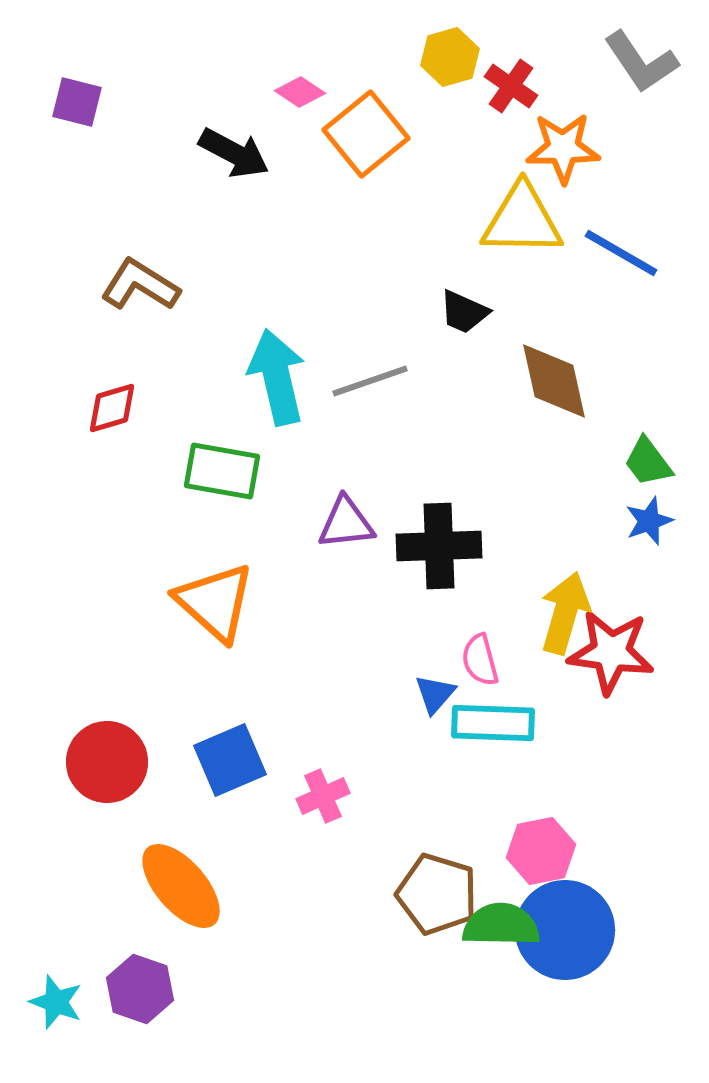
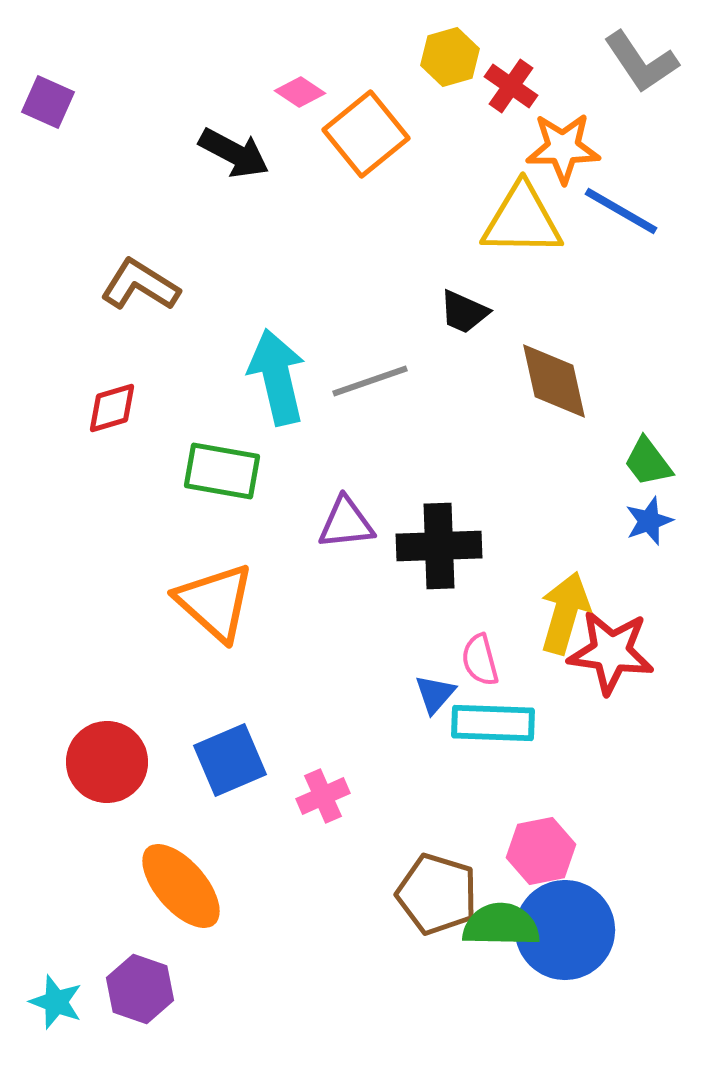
purple square: moved 29 px left; rotated 10 degrees clockwise
blue line: moved 42 px up
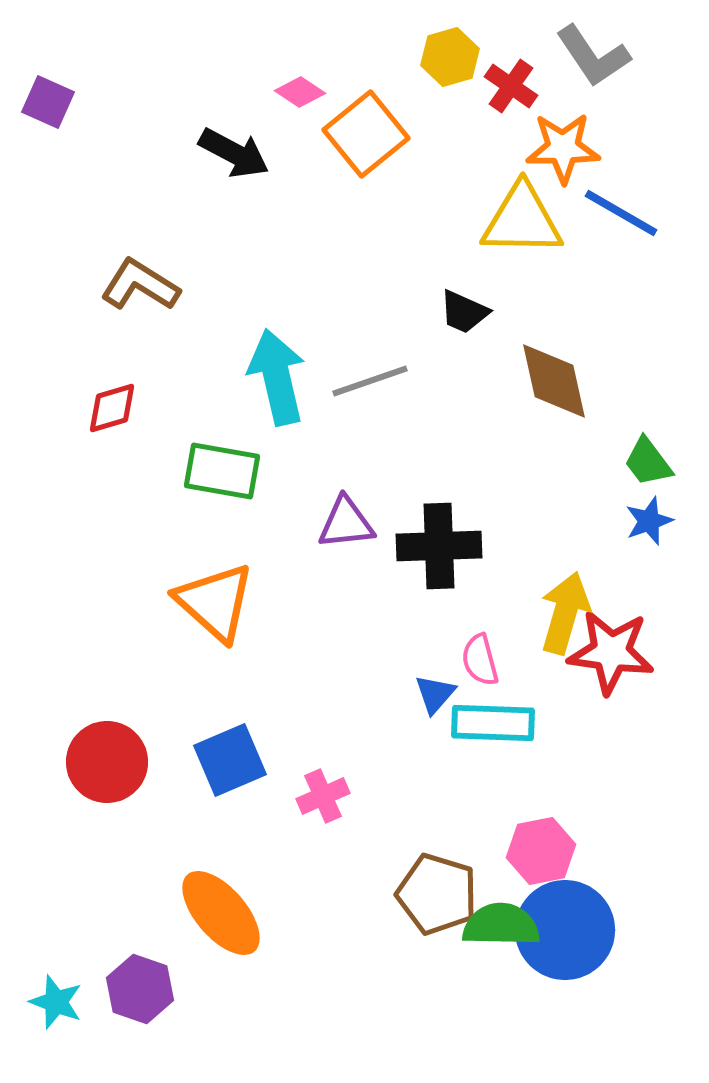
gray L-shape: moved 48 px left, 6 px up
blue line: moved 2 px down
orange ellipse: moved 40 px right, 27 px down
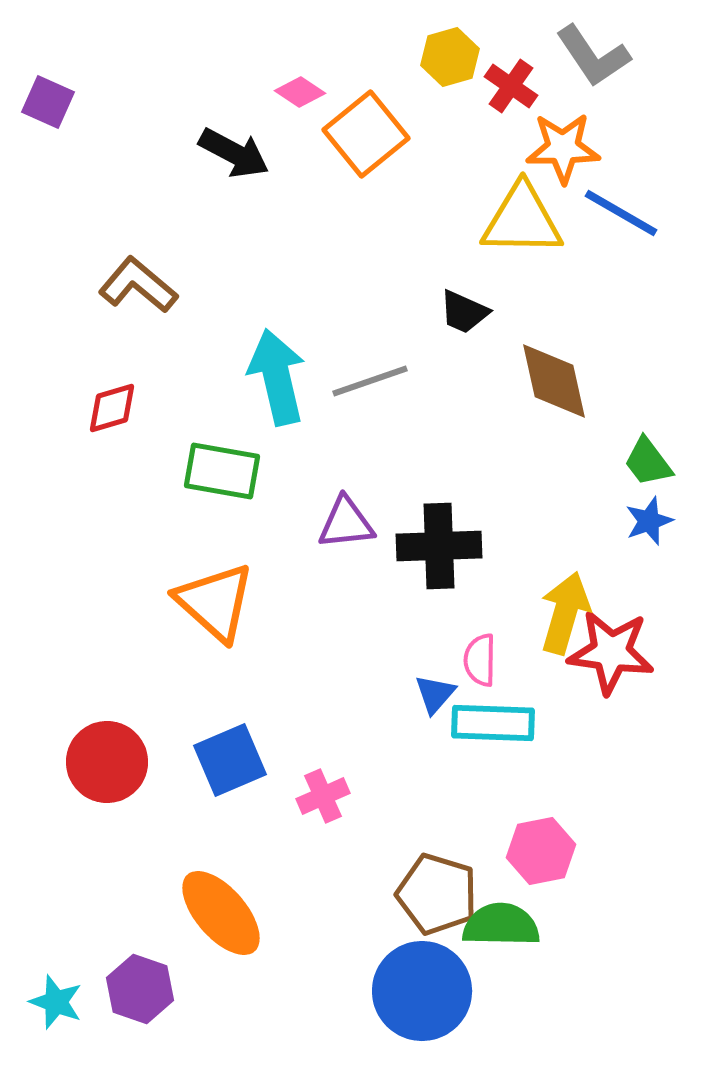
brown L-shape: moved 2 px left; rotated 8 degrees clockwise
pink semicircle: rotated 16 degrees clockwise
blue circle: moved 143 px left, 61 px down
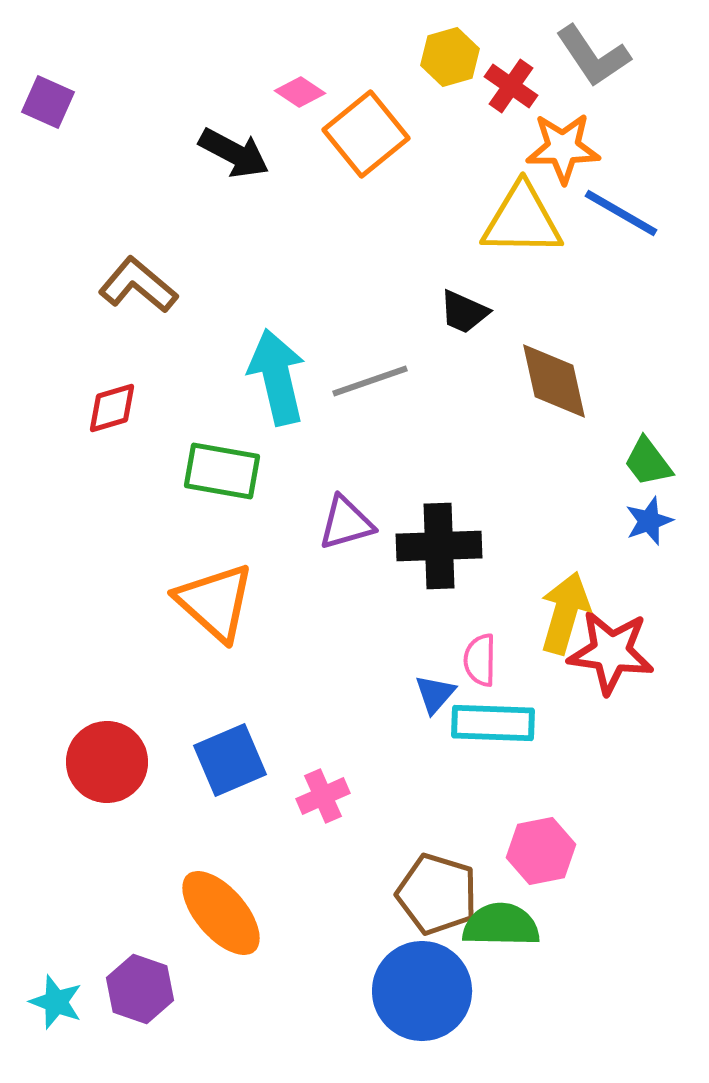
purple triangle: rotated 10 degrees counterclockwise
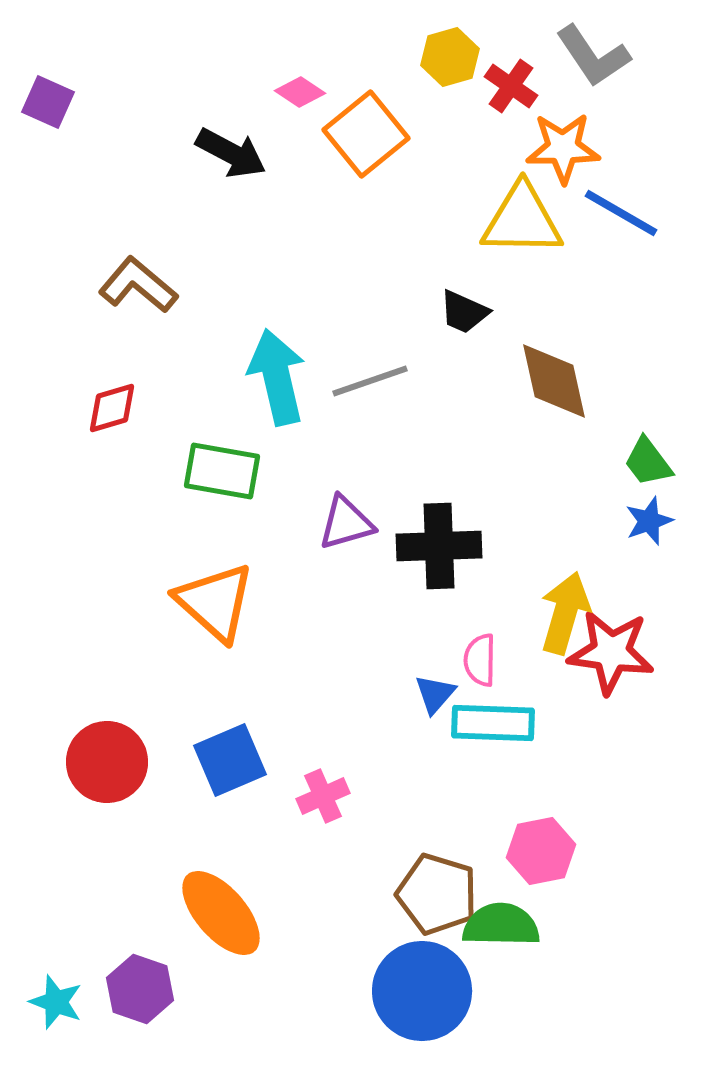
black arrow: moved 3 px left
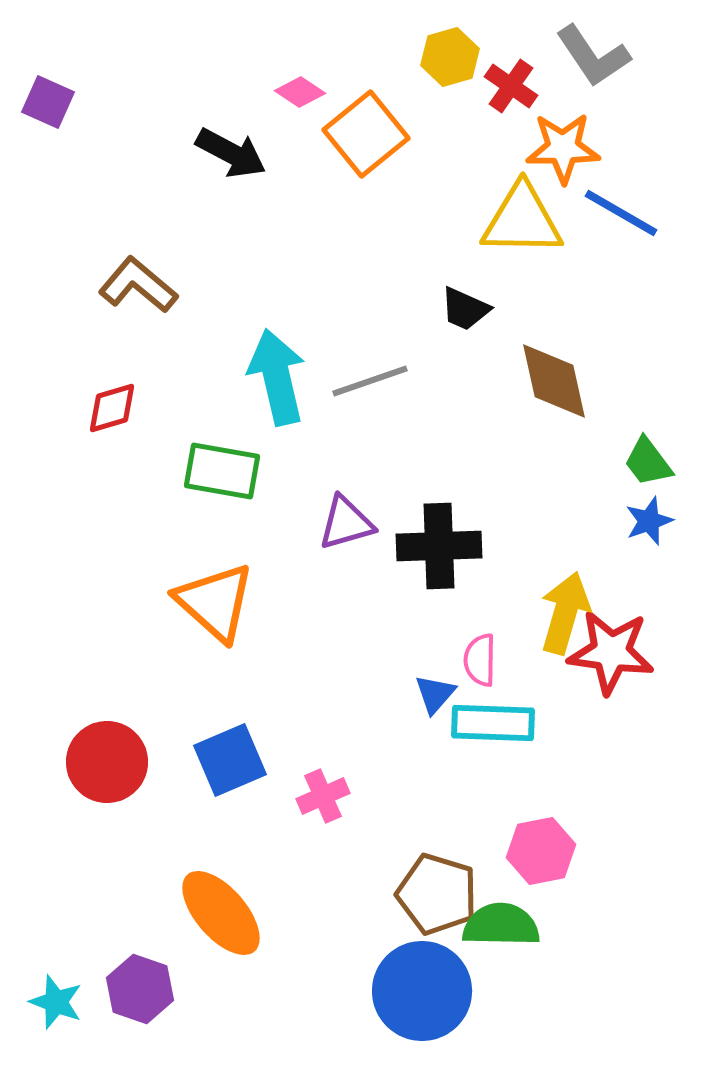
black trapezoid: moved 1 px right, 3 px up
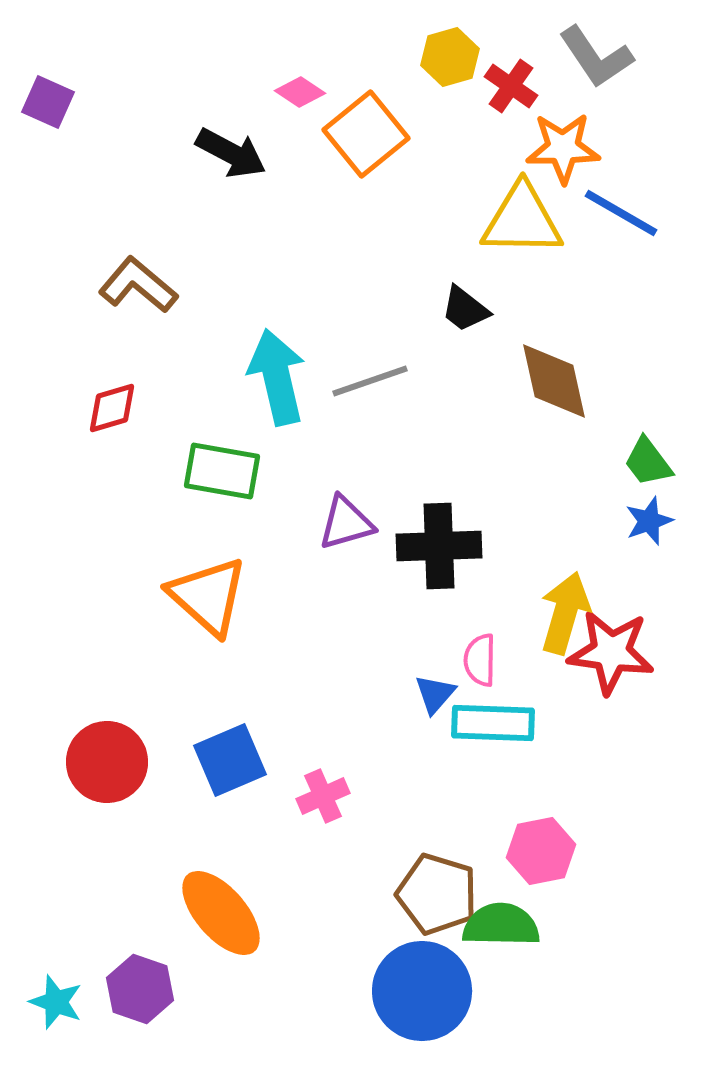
gray L-shape: moved 3 px right, 1 px down
black trapezoid: rotated 14 degrees clockwise
orange triangle: moved 7 px left, 6 px up
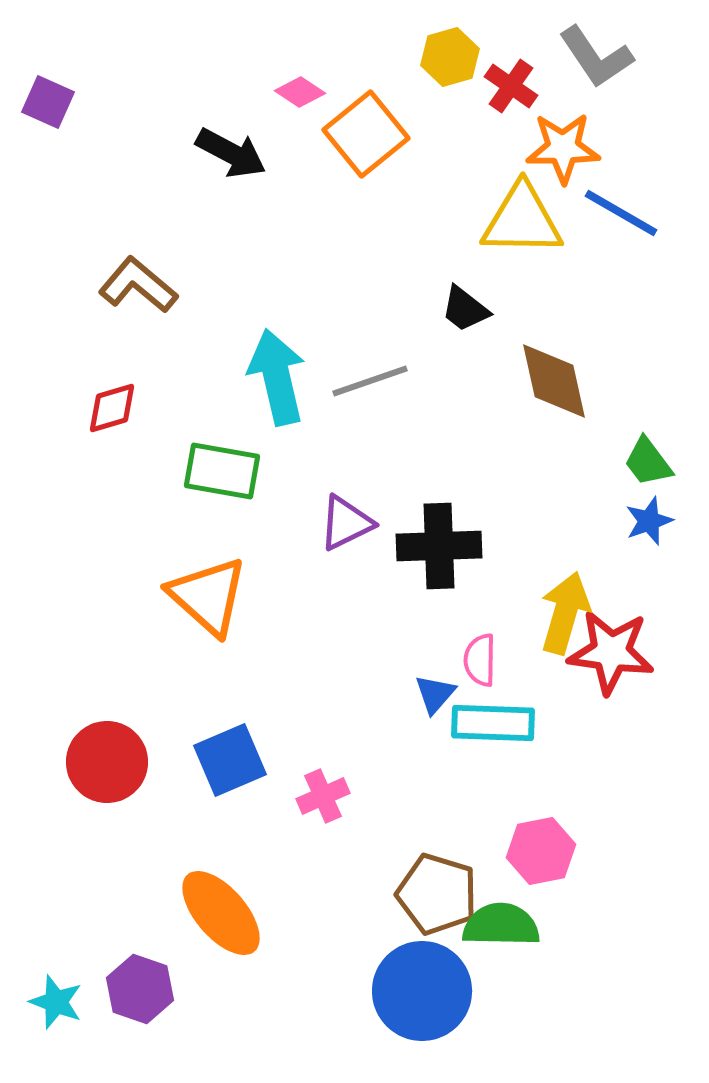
purple triangle: rotated 10 degrees counterclockwise
